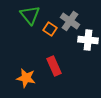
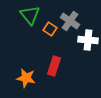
red rectangle: rotated 42 degrees clockwise
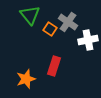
gray cross: moved 2 px left, 1 px down
white cross: rotated 18 degrees counterclockwise
orange star: moved 1 px down; rotated 30 degrees counterclockwise
